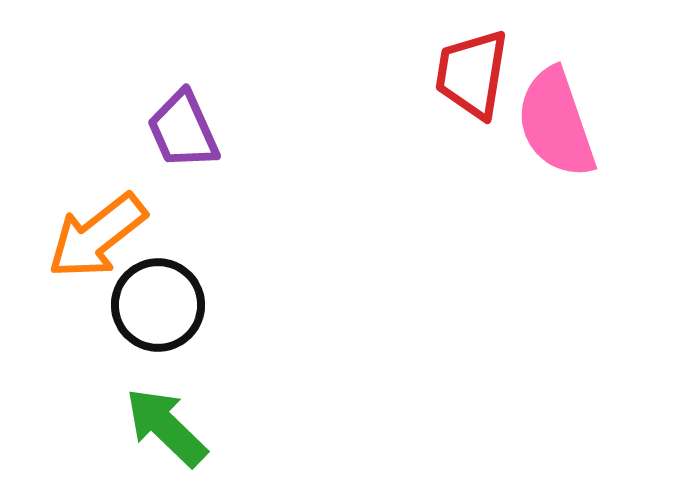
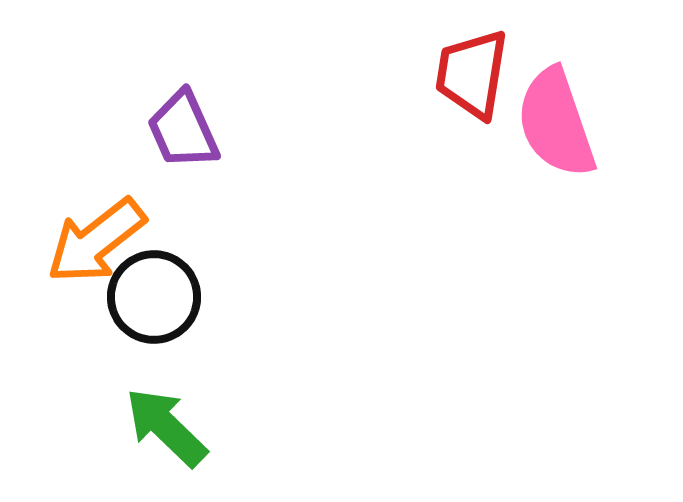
orange arrow: moved 1 px left, 5 px down
black circle: moved 4 px left, 8 px up
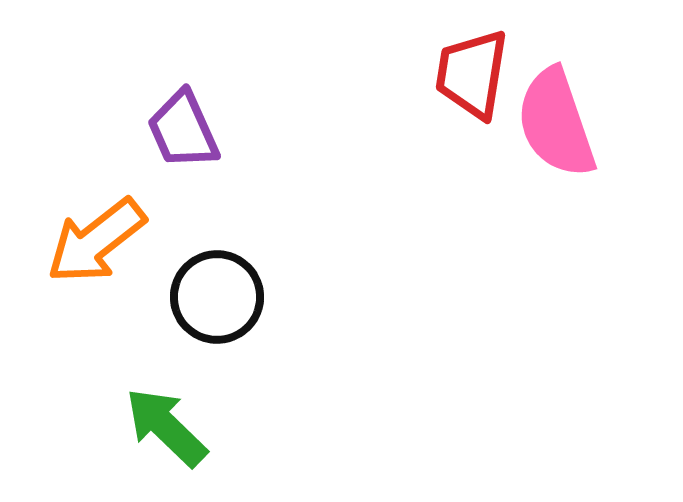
black circle: moved 63 px right
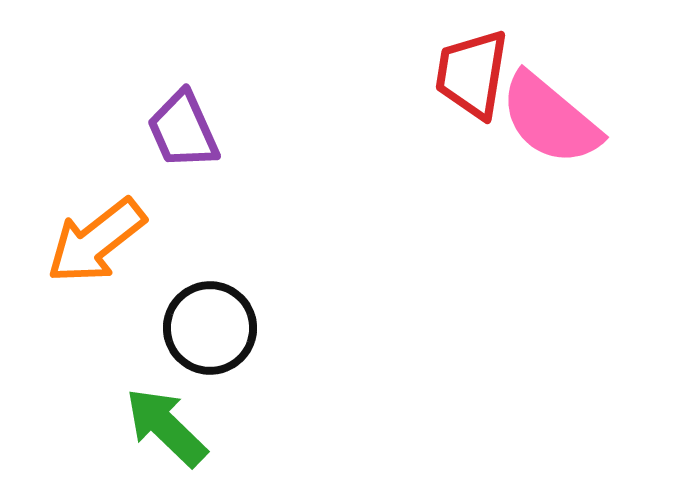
pink semicircle: moved 6 px left, 4 px up; rotated 31 degrees counterclockwise
black circle: moved 7 px left, 31 px down
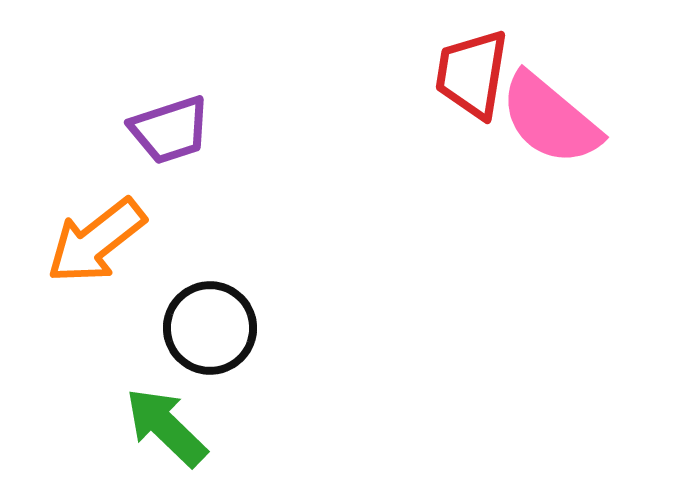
purple trapezoid: moved 13 px left; rotated 84 degrees counterclockwise
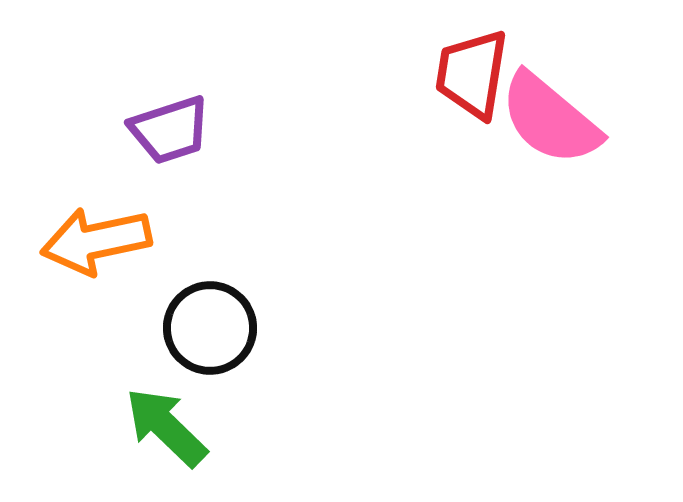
orange arrow: rotated 26 degrees clockwise
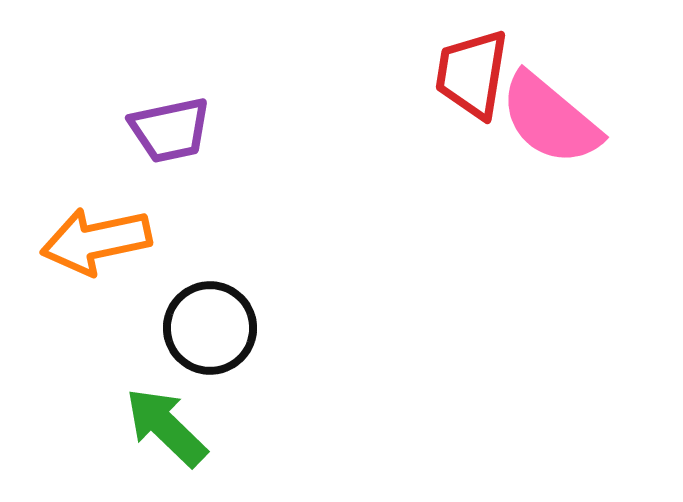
purple trapezoid: rotated 6 degrees clockwise
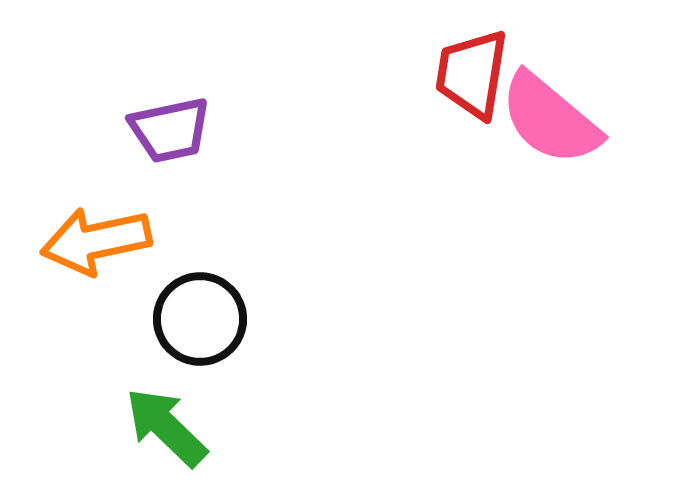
black circle: moved 10 px left, 9 px up
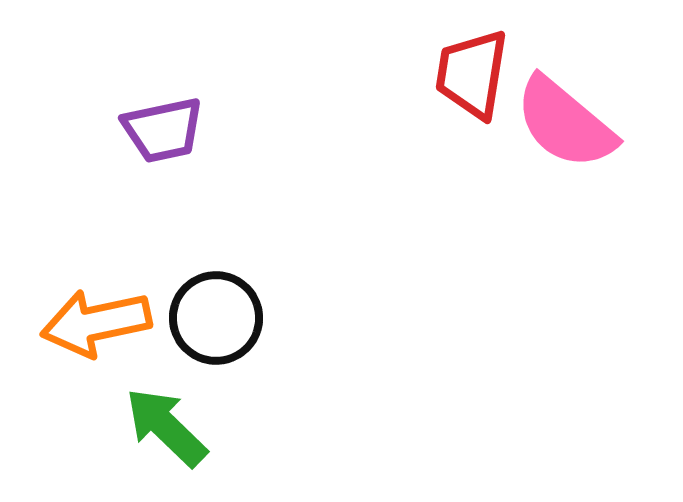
pink semicircle: moved 15 px right, 4 px down
purple trapezoid: moved 7 px left
orange arrow: moved 82 px down
black circle: moved 16 px right, 1 px up
